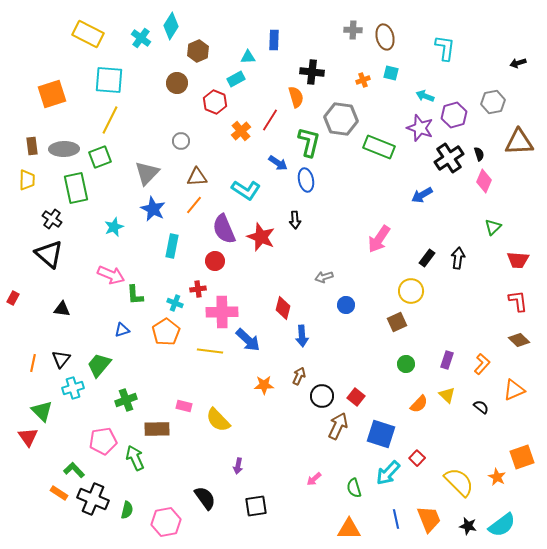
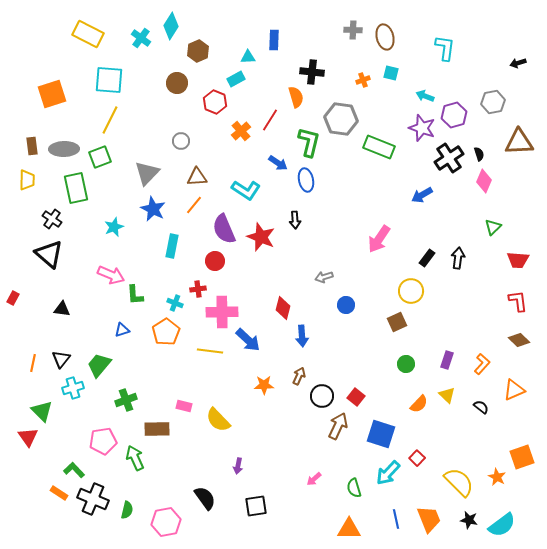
purple star at (420, 128): moved 2 px right
black star at (468, 526): moved 1 px right, 6 px up
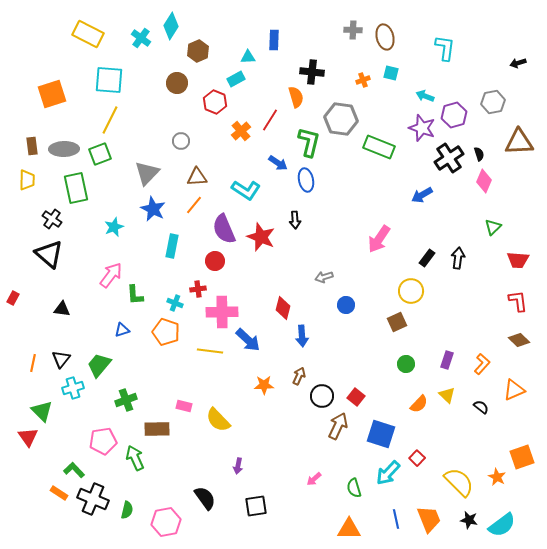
green square at (100, 157): moved 3 px up
pink arrow at (111, 275): rotated 76 degrees counterclockwise
orange pentagon at (166, 332): rotated 20 degrees counterclockwise
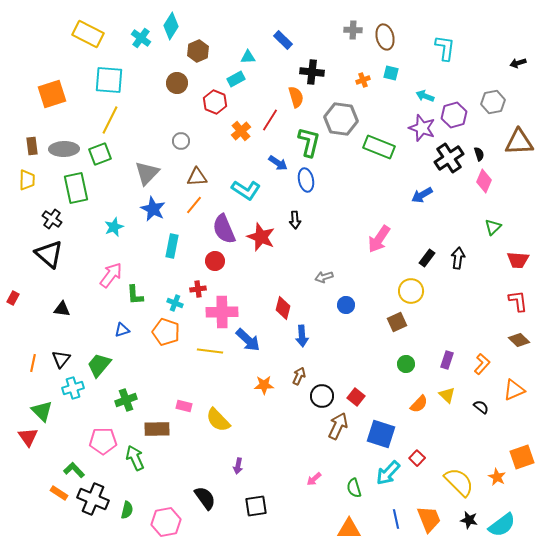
blue rectangle at (274, 40): moved 9 px right; rotated 48 degrees counterclockwise
pink pentagon at (103, 441): rotated 8 degrees clockwise
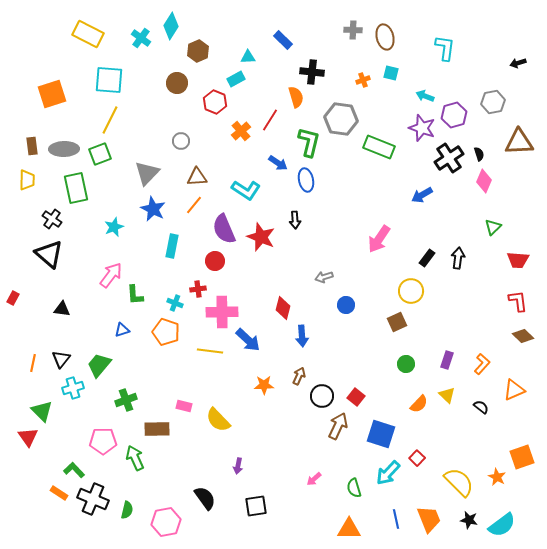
brown diamond at (519, 340): moved 4 px right, 4 px up
